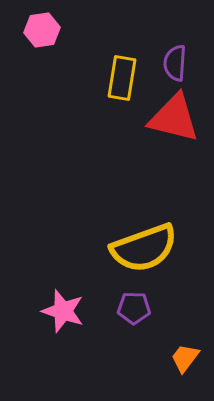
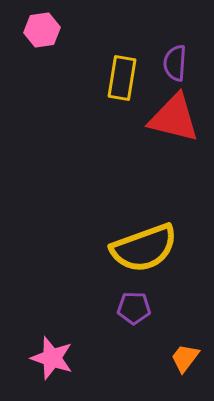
pink star: moved 11 px left, 47 px down
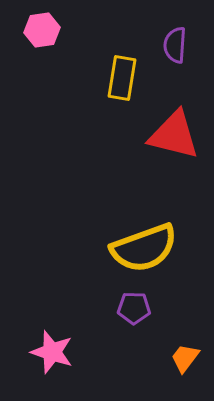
purple semicircle: moved 18 px up
red triangle: moved 17 px down
pink star: moved 6 px up
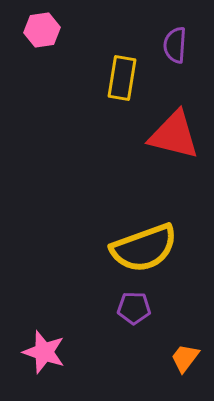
pink star: moved 8 px left
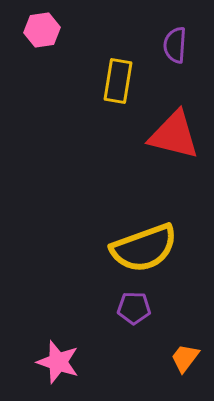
yellow rectangle: moved 4 px left, 3 px down
pink star: moved 14 px right, 10 px down
